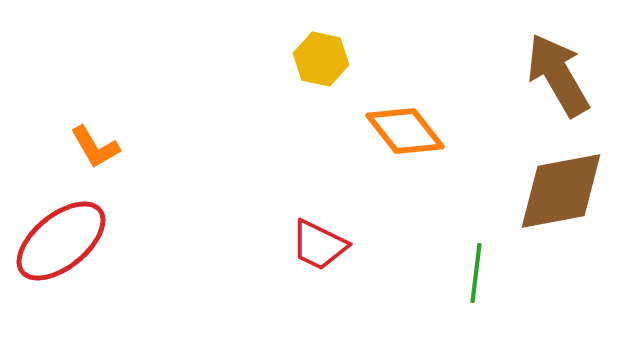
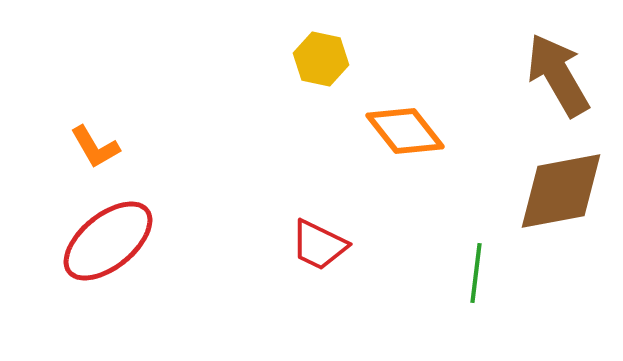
red ellipse: moved 47 px right
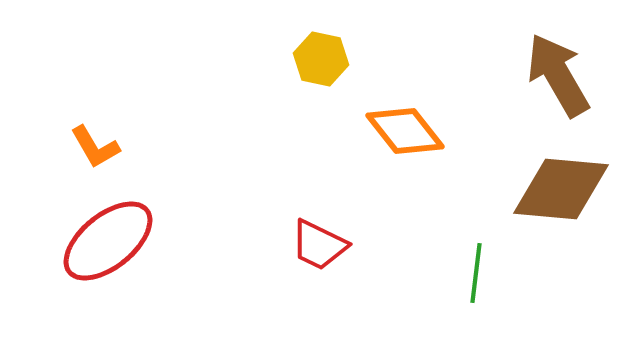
brown diamond: moved 2 px up; rotated 16 degrees clockwise
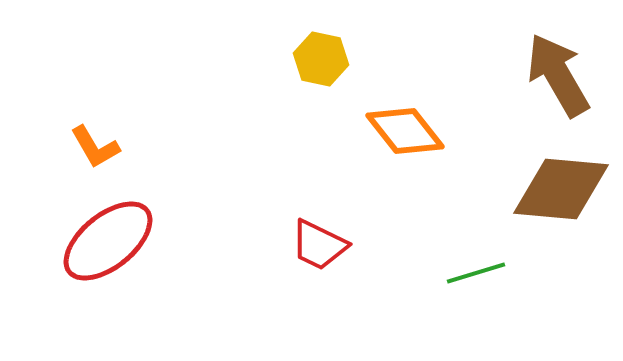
green line: rotated 66 degrees clockwise
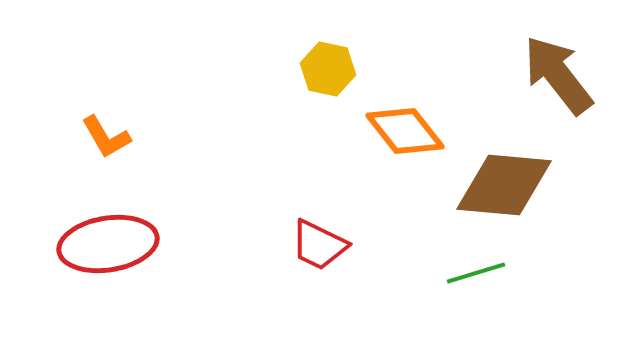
yellow hexagon: moved 7 px right, 10 px down
brown arrow: rotated 8 degrees counterclockwise
orange L-shape: moved 11 px right, 10 px up
brown diamond: moved 57 px left, 4 px up
red ellipse: moved 3 px down; rotated 30 degrees clockwise
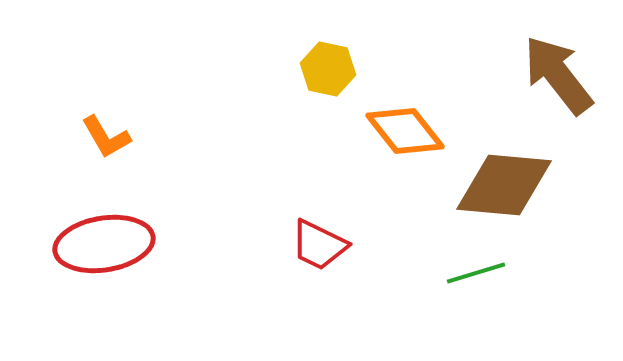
red ellipse: moved 4 px left
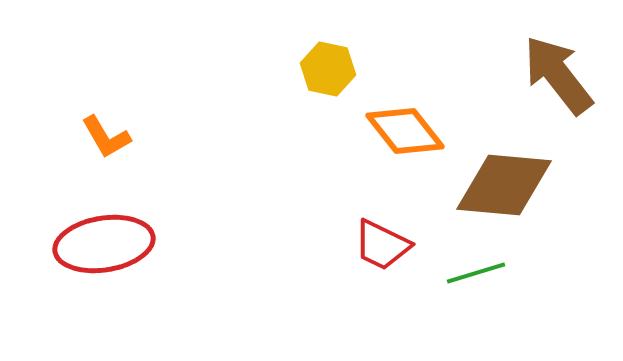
red trapezoid: moved 63 px right
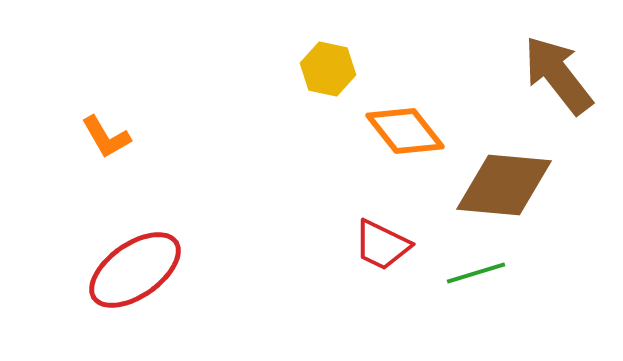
red ellipse: moved 31 px right, 26 px down; rotated 26 degrees counterclockwise
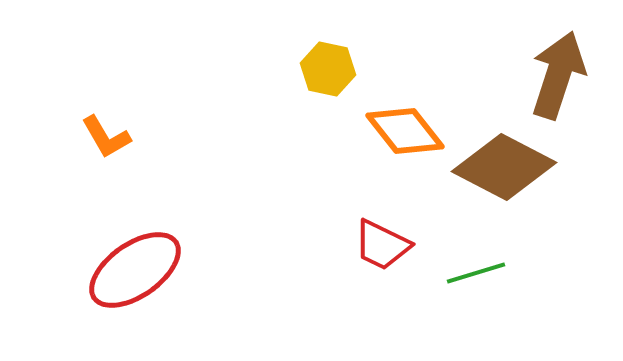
brown arrow: rotated 56 degrees clockwise
brown diamond: moved 18 px up; rotated 22 degrees clockwise
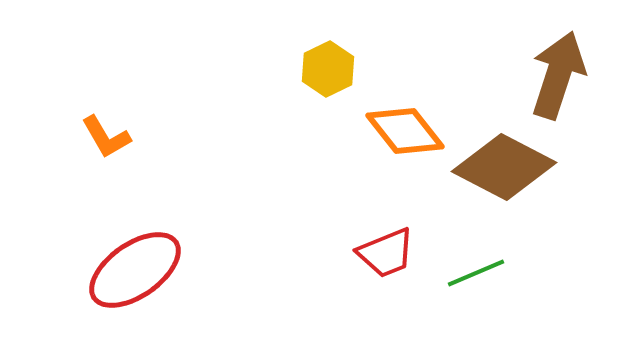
yellow hexagon: rotated 22 degrees clockwise
red trapezoid: moved 4 px right, 8 px down; rotated 48 degrees counterclockwise
green line: rotated 6 degrees counterclockwise
